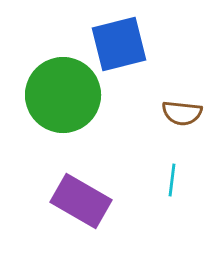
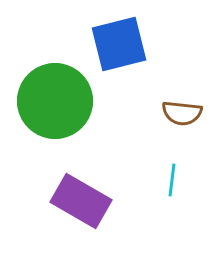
green circle: moved 8 px left, 6 px down
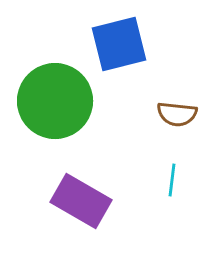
brown semicircle: moved 5 px left, 1 px down
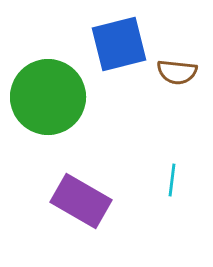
green circle: moved 7 px left, 4 px up
brown semicircle: moved 42 px up
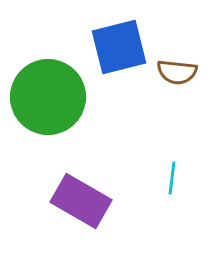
blue square: moved 3 px down
cyan line: moved 2 px up
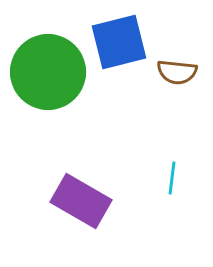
blue square: moved 5 px up
green circle: moved 25 px up
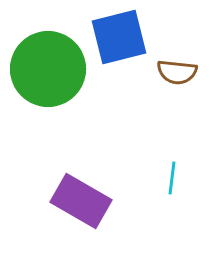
blue square: moved 5 px up
green circle: moved 3 px up
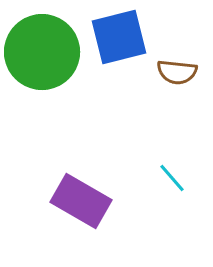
green circle: moved 6 px left, 17 px up
cyan line: rotated 48 degrees counterclockwise
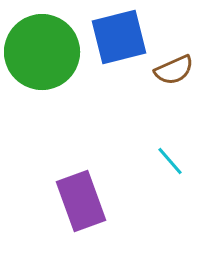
brown semicircle: moved 3 px left, 2 px up; rotated 30 degrees counterclockwise
cyan line: moved 2 px left, 17 px up
purple rectangle: rotated 40 degrees clockwise
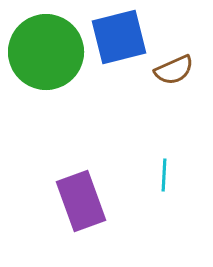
green circle: moved 4 px right
cyan line: moved 6 px left, 14 px down; rotated 44 degrees clockwise
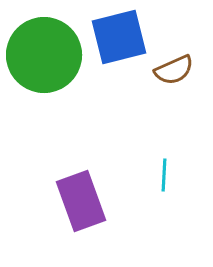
green circle: moved 2 px left, 3 px down
